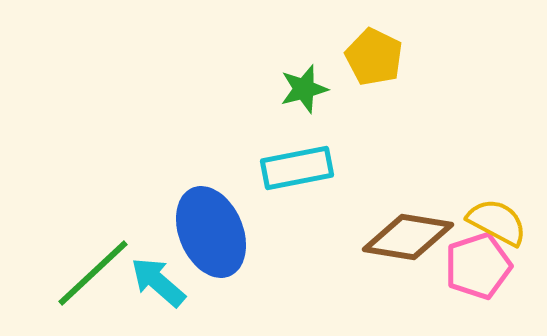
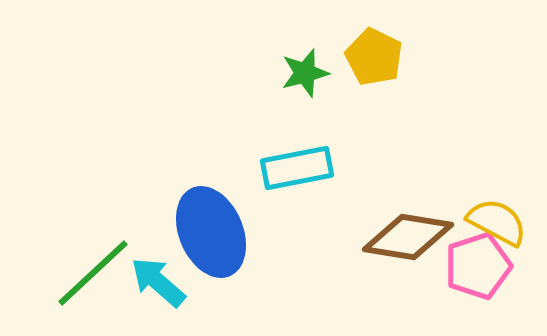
green star: moved 1 px right, 16 px up
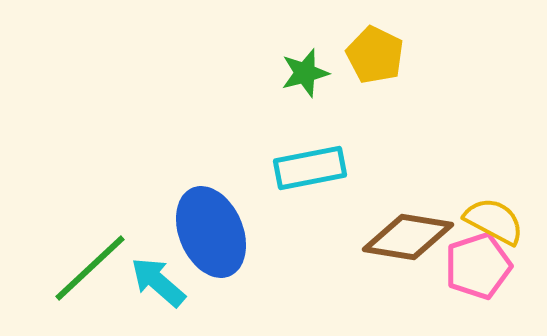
yellow pentagon: moved 1 px right, 2 px up
cyan rectangle: moved 13 px right
yellow semicircle: moved 3 px left, 1 px up
green line: moved 3 px left, 5 px up
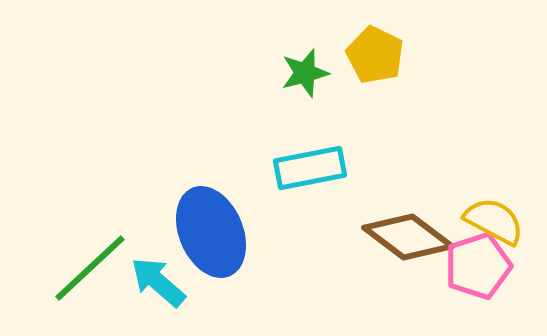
brown diamond: rotated 28 degrees clockwise
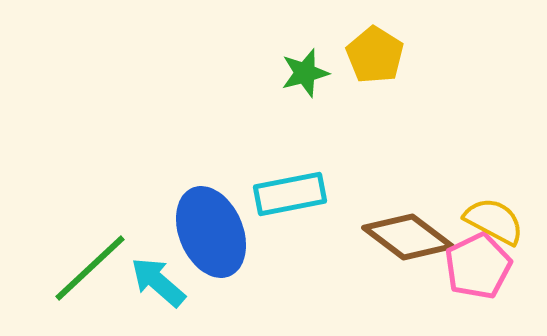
yellow pentagon: rotated 6 degrees clockwise
cyan rectangle: moved 20 px left, 26 px down
pink pentagon: rotated 8 degrees counterclockwise
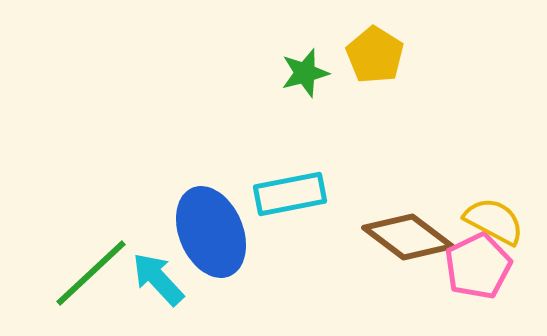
green line: moved 1 px right, 5 px down
cyan arrow: moved 3 px up; rotated 6 degrees clockwise
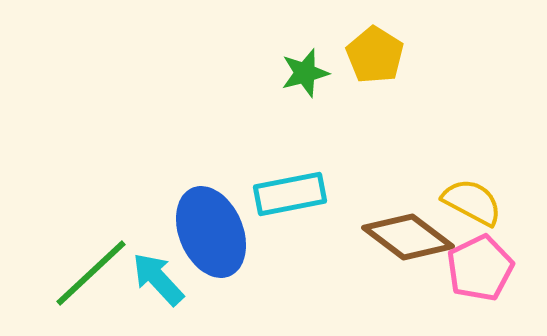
yellow semicircle: moved 22 px left, 19 px up
pink pentagon: moved 2 px right, 2 px down
